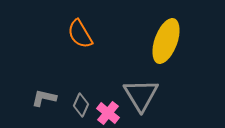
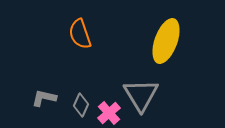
orange semicircle: rotated 12 degrees clockwise
pink cross: moved 1 px right; rotated 10 degrees clockwise
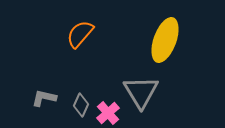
orange semicircle: rotated 60 degrees clockwise
yellow ellipse: moved 1 px left, 1 px up
gray triangle: moved 3 px up
pink cross: moved 1 px left
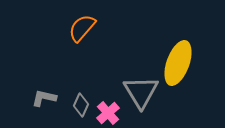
orange semicircle: moved 2 px right, 6 px up
yellow ellipse: moved 13 px right, 23 px down
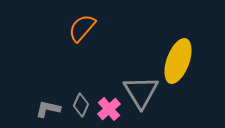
yellow ellipse: moved 2 px up
gray L-shape: moved 4 px right, 11 px down
pink cross: moved 1 px right, 4 px up
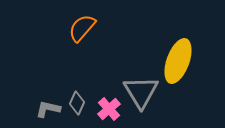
gray diamond: moved 4 px left, 2 px up
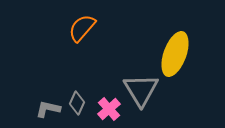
yellow ellipse: moved 3 px left, 7 px up
gray triangle: moved 2 px up
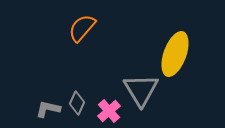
pink cross: moved 2 px down
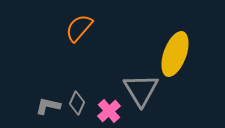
orange semicircle: moved 3 px left
gray L-shape: moved 3 px up
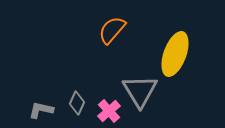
orange semicircle: moved 33 px right, 2 px down
gray triangle: moved 1 px left, 1 px down
gray L-shape: moved 7 px left, 4 px down
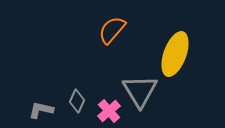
gray diamond: moved 2 px up
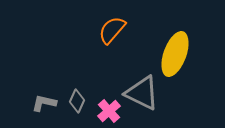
gray triangle: moved 2 px right, 2 px down; rotated 33 degrees counterclockwise
gray L-shape: moved 3 px right, 7 px up
